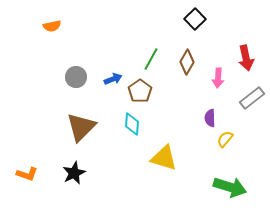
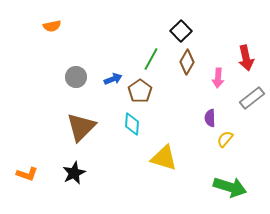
black square: moved 14 px left, 12 px down
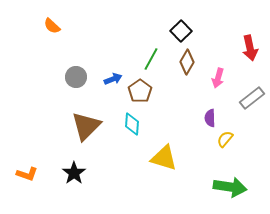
orange semicircle: rotated 54 degrees clockwise
red arrow: moved 4 px right, 10 px up
pink arrow: rotated 12 degrees clockwise
brown triangle: moved 5 px right, 1 px up
black star: rotated 10 degrees counterclockwise
green arrow: rotated 8 degrees counterclockwise
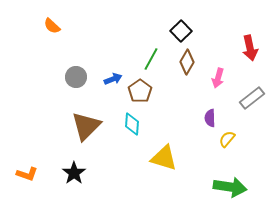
yellow semicircle: moved 2 px right
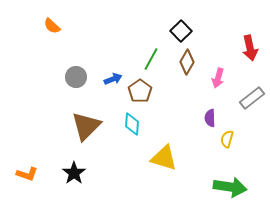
yellow semicircle: rotated 24 degrees counterclockwise
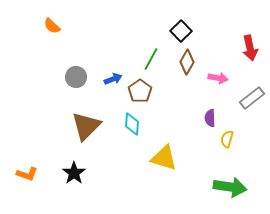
pink arrow: rotated 96 degrees counterclockwise
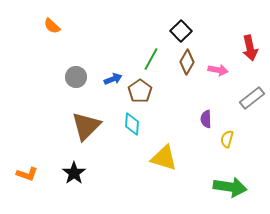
pink arrow: moved 8 px up
purple semicircle: moved 4 px left, 1 px down
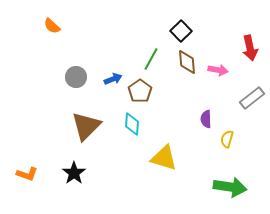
brown diamond: rotated 35 degrees counterclockwise
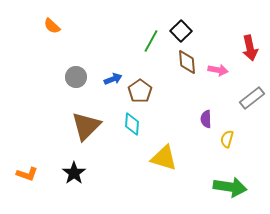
green line: moved 18 px up
